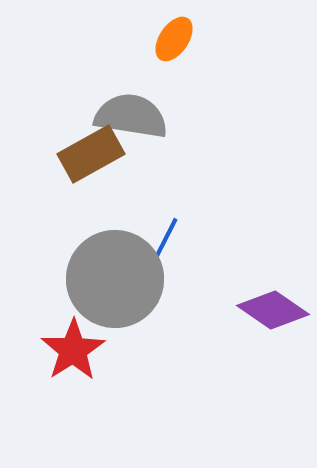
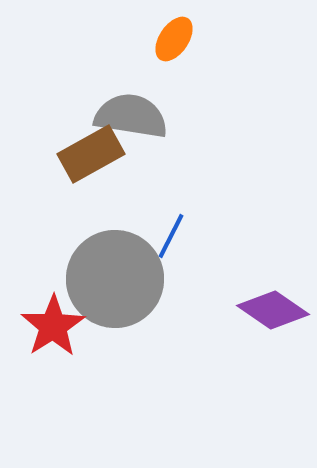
blue line: moved 6 px right, 4 px up
red star: moved 20 px left, 24 px up
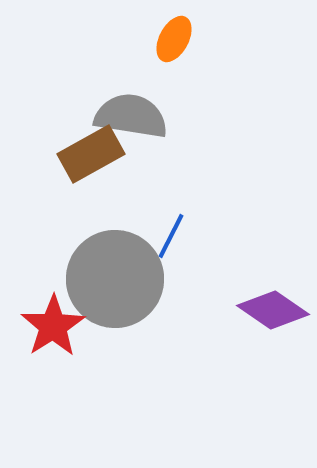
orange ellipse: rotated 6 degrees counterclockwise
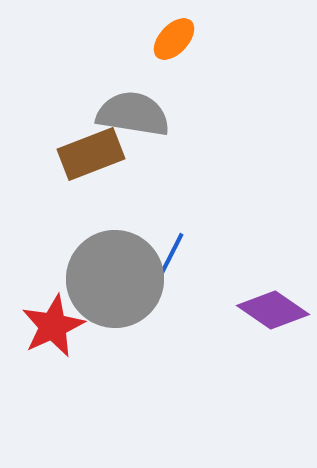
orange ellipse: rotated 15 degrees clockwise
gray semicircle: moved 2 px right, 2 px up
brown rectangle: rotated 8 degrees clockwise
blue line: moved 19 px down
red star: rotated 8 degrees clockwise
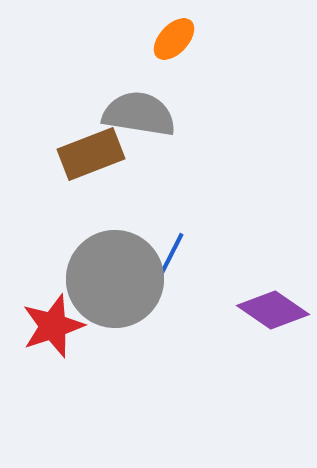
gray semicircle: moved 6 px right
red star: rotated 6 degrees clockwise
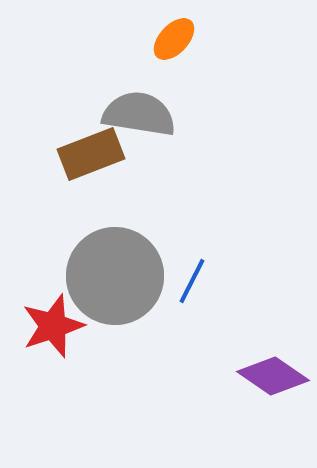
blue line: moved 21 px right, 26 px down
gray circle: moved 3 px up
purple diamond: moved 66 px down
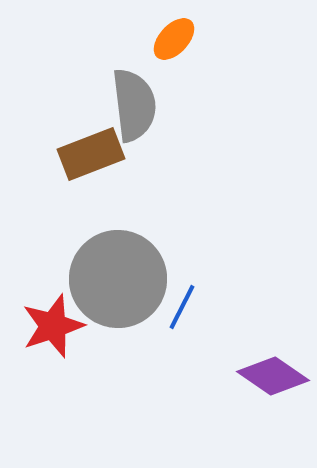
gray semicircle: moved 5 px left, 9 px up; rotated 74 degrees clockwise
gray circle: moved 3 px right, 3 px down
blue line: moved 10 px left, 26 px down
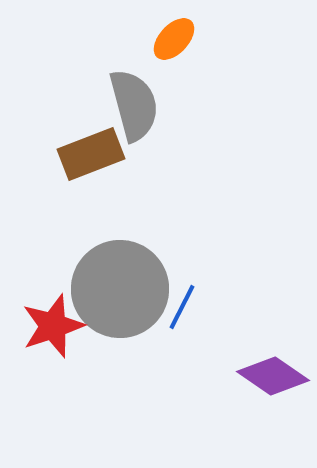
gray semicircle: rotated 8 degrees counterclockwise
gray circle: moved 2 px right, 10 px down
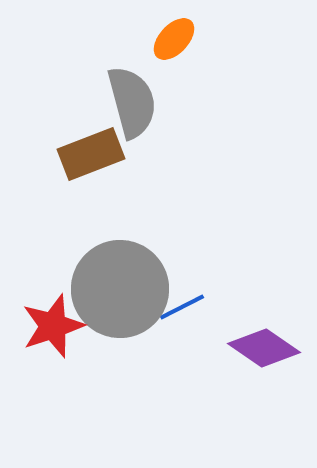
gray semicircle: moved 2 px left, 3 px up
blue line: rotated 36 degrees clockwise
purple diamond: moved 9 px left, 28 px up
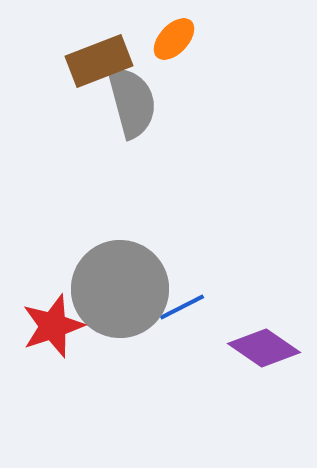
brown rectangle: moved 8 px right, 93 px up
